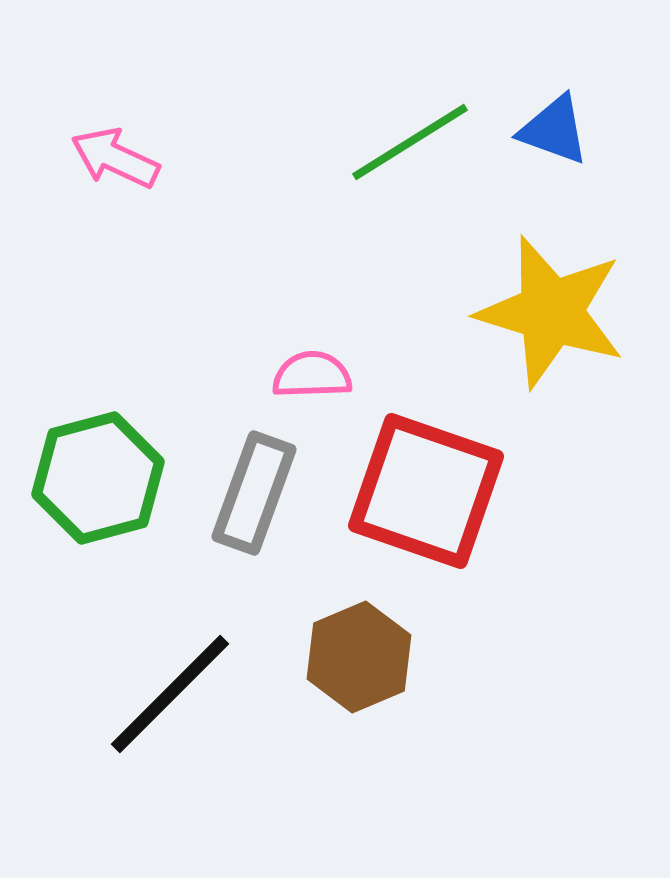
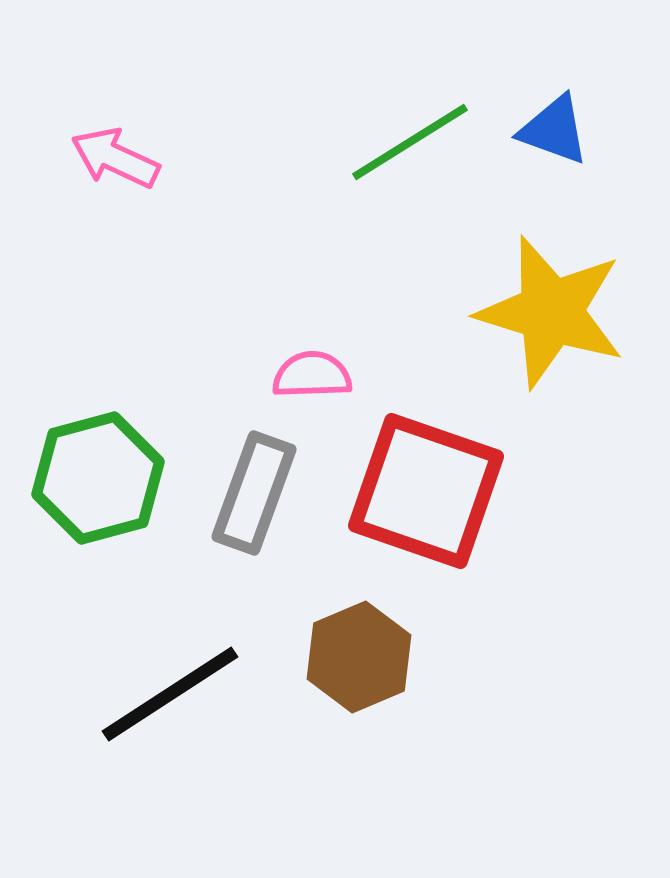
black line: rotated 12 degrees clockwise
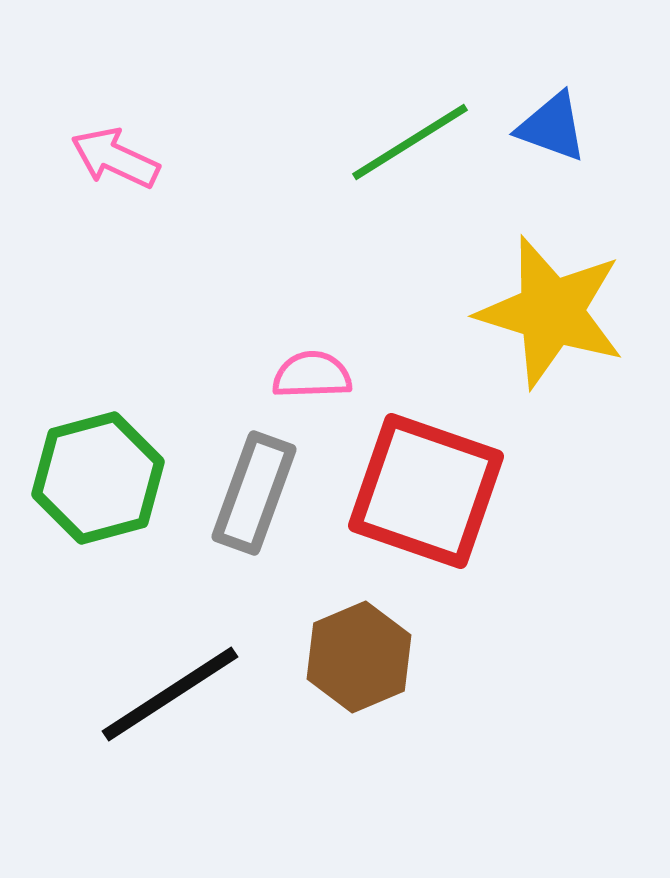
blue triangle: moved 2 px left, 3 px up
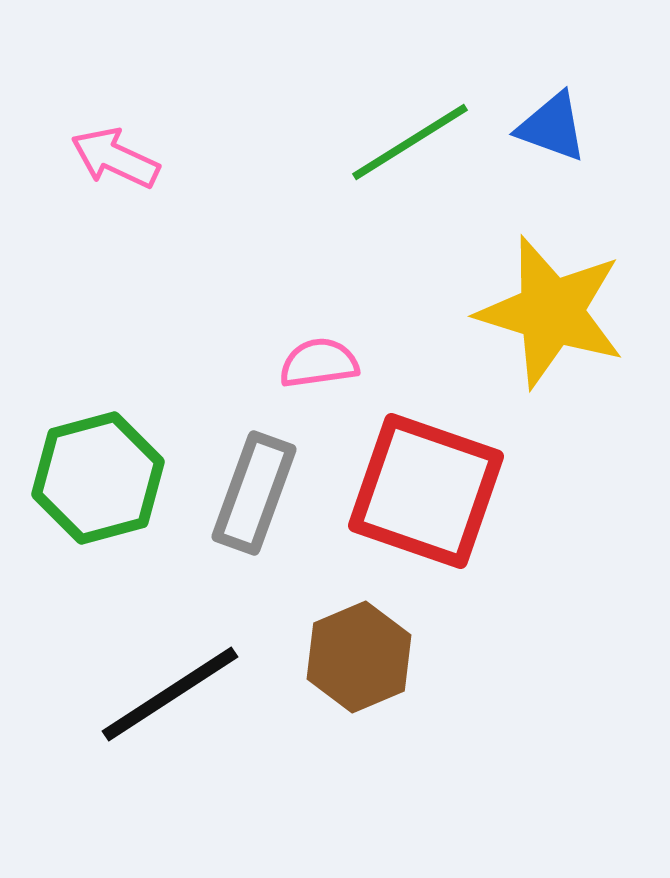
pink semicircle: moved 7 px right, 12 px up; rotated 6 degrees counterclockwise
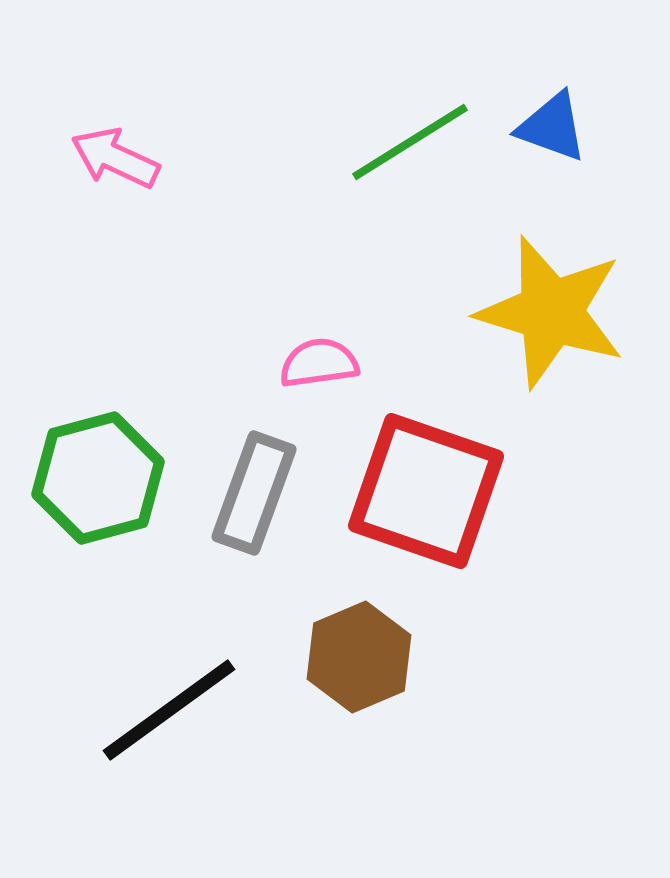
black line: moved 1 px left, 16 px down; rotated 3 degrees counterclockwise
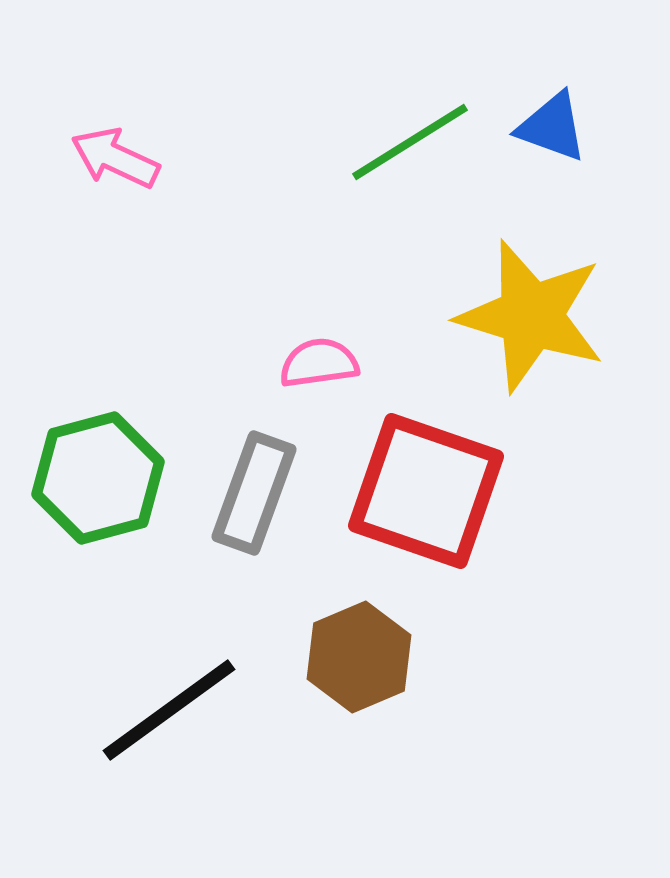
yellow star: moved 20 px left, 4 px down
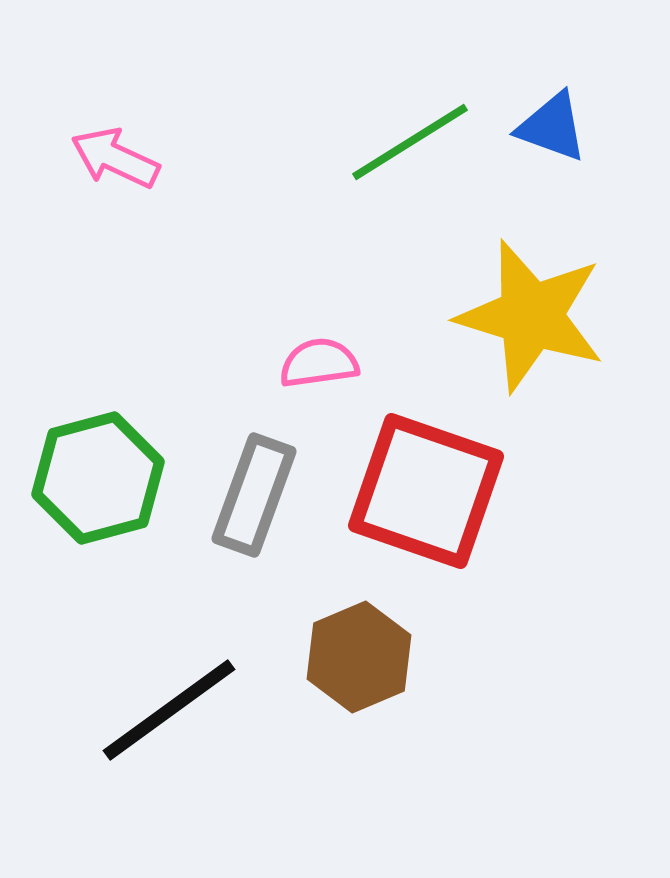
gray rectangle: moved 2 px down
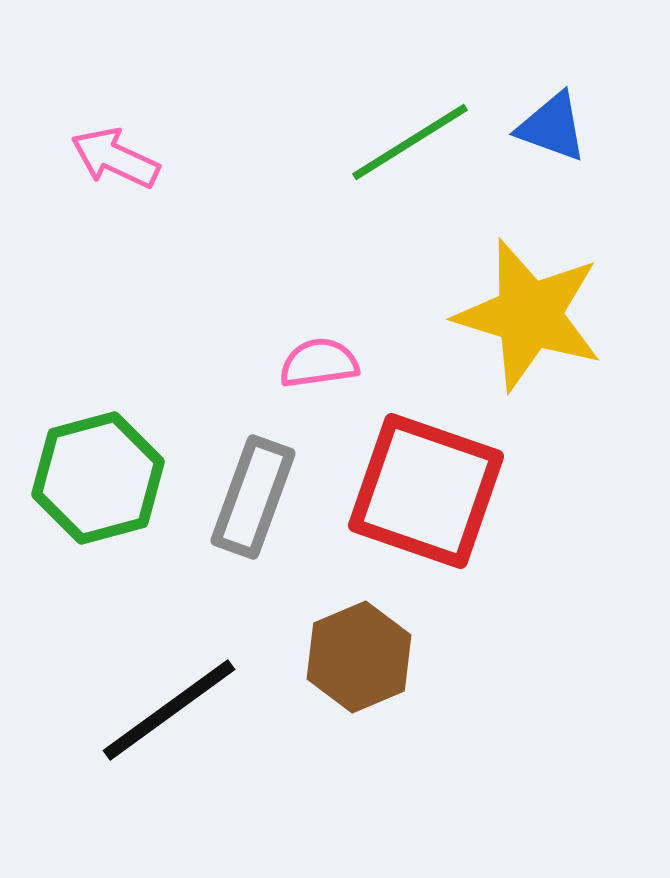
yellow star: moved 2 px left, 1 px up
gray rectangle: moved 1 px left, 2 px down
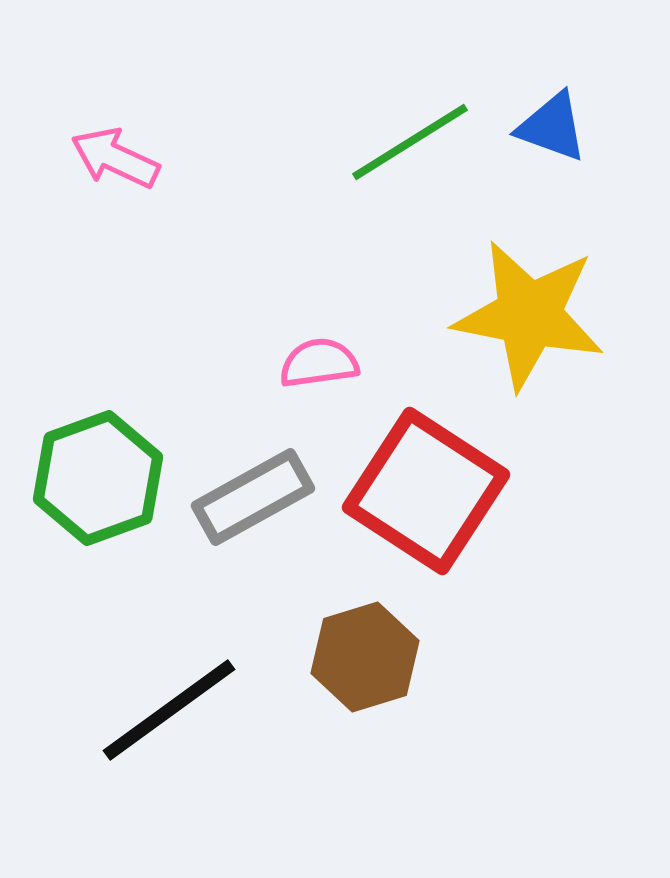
yellow star: rotated 6 degrees counterclockwise
green hexagon: rotated 5 degrees counterclockwise
red square: rotated 14 degrees clockwise
gray rectangle: rotated 41 degrees clockwise
brown hexagon: moved 6 px right; rotated 6 degrees clockwise
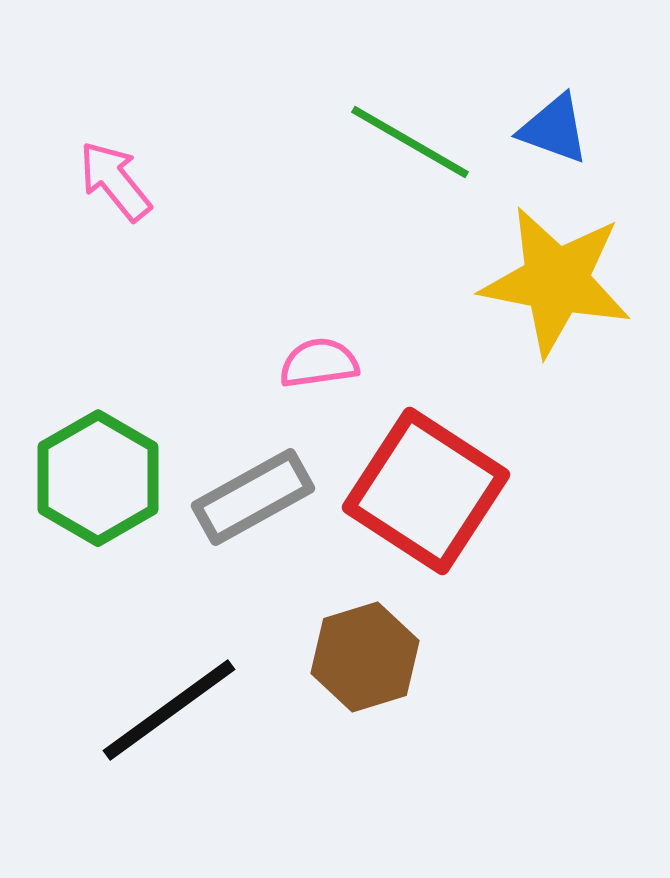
blue triangle: moved 2 px right, 2 px down
green line: rotated 62 degrees clockwise
pink arrow: moved 23 px down; rotated 26 degrees clockwise
yellow star: moved 27 px right, 34 px up
green hexagon: rotated 10 degrees counterclockwise
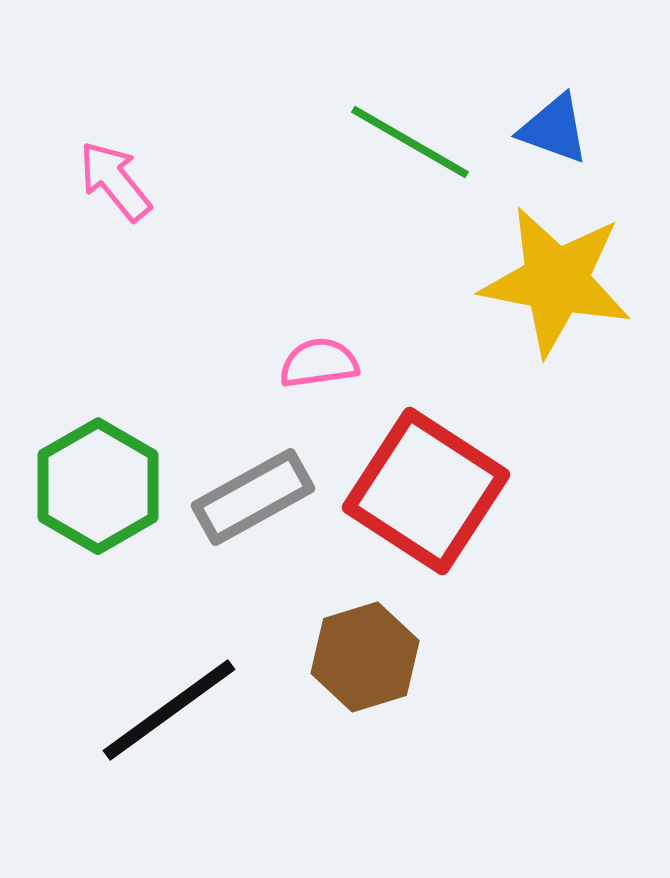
green hexagon: moved 8 px down
